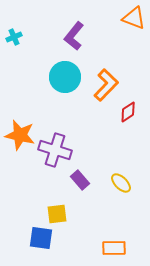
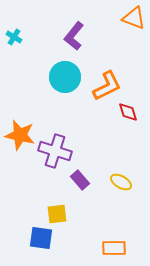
cyan cross: rotated 35 degrees counterclockwise
orange L-shape: moved 1 px right, 1 px down; rotated 20 degrees clockwise
red diamond: rotated 75 degrees counterclockwise
purple cross: moved 1 px down
yellow ellipse: moved 1 px up; rotated 15 degrees counterclockwise
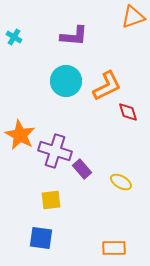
orange triangle: moved 1 px left, 1 px up; rotated 40 degrees counterclockwise
purple L-shape: rotated 124 degrees counterclockwise
cyan circle: moved 1 px right, 4 px down
orange star: rotated 16 degrees clockwise
purple rectangle: moved 2 px right, 11 px up
yellow square: moved 6 px left, 14 px up
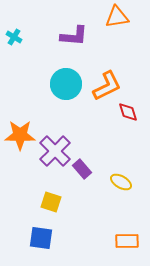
orange triangle: moved 16 px left; rotated 10 degrees clockwise
cyan circle: moved 3 px down
orange star: rotated 28 degrees counterclockwise
purple cross: rotated 28 degrees clockwise
yellow square: moved 2 px down; rotated 25 degrees clockwise
orange rectangle: moved 13 px right, 7 px up
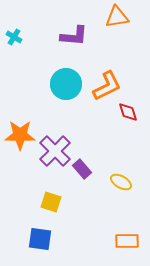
blue square: moved 1 px left, 1 px down
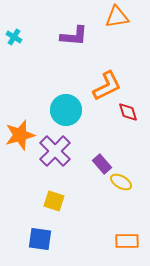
cyan circle: moved 26 px down
orange star: rotated 16 degrees counterclockwise
purple rectangle: moved 20 px right, 5 px up
yellow square: moved 3 px right, 1 px up
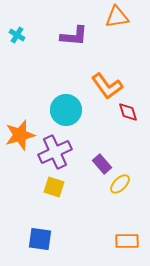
cyan cross: moved 3 px right, 2 px up
orange L-shape: rotated 80 degrees clockwise
purple cross: moved 1 px down; rotated 20 degrees clockwise
yellow ellipse: moved 1 px left, 2 px down; rotated 75 degrees counterclockwise
yellow square: moved 14 px up
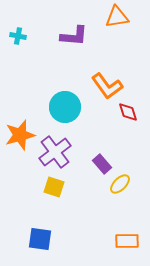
cyan cross: moved 1 px right, 1 px down; rotated 21 degrees counterclockwise
cyan circle: moved 1 px left, 3 px up
purple cross: rotated 12 degrees counterclockwise
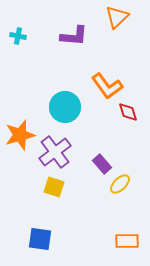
orange triangle: rotated 35 degrees counterclockwise
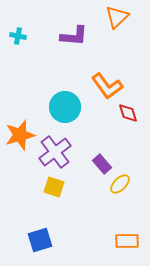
red diamond: moved 1 px down
blue square: moved 1 px down; rotated 25 degrees counterclockwise
